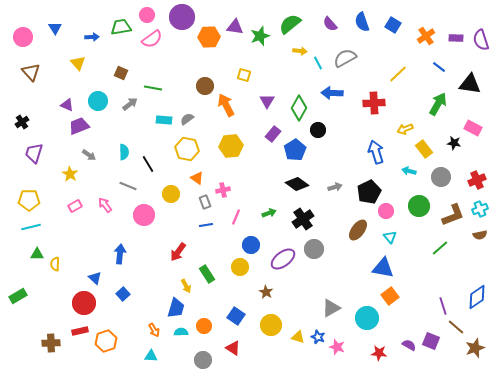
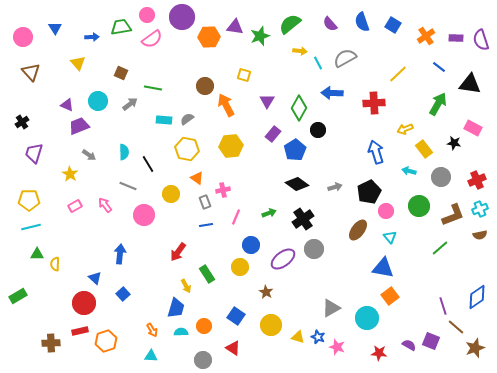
orange arrow at (154, 330): moved 2 px left
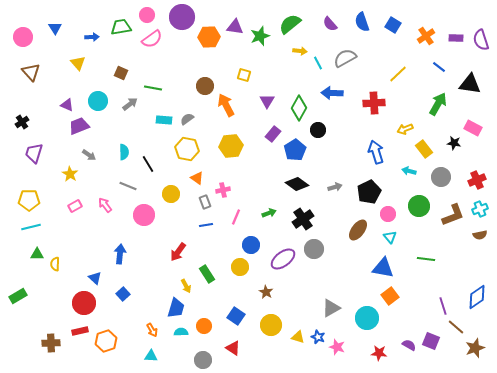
pink circle at (386, 211): moved 2 px right, 3 px down
green line at (440, 248): moved 14 px left, 11 px down; rotated 48 degrees clockwise
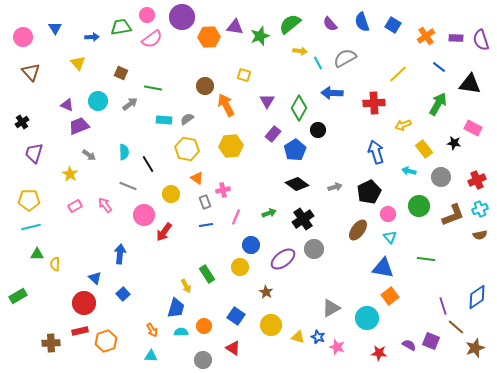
yellow arrow at (405, 129): moved 2 px left, 4 px up
red arrow at (178, 252): moved 14 px left, 20 px up
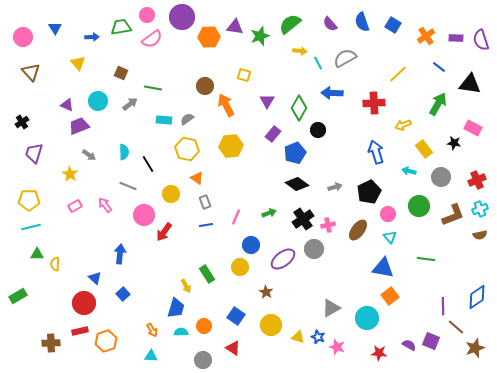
blue pentagon at (295, 150): moved 3 px down; rotated 10 degrees clockwise
pink cross at (223, 190): moved 105 px right, 35 px down
purple line at (443, 306): rotated 18 degrees clockwise
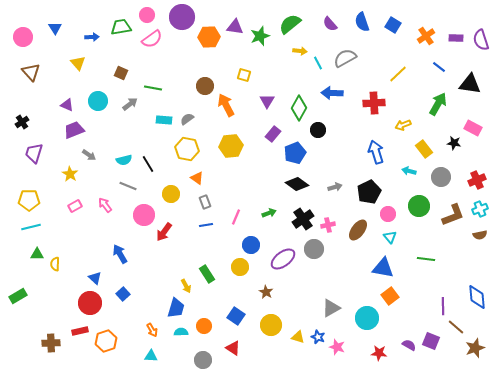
purple trapezoid at (79, 126): moved 5 px left, 4 px down
cyan semicircle at (124, 152): moved 8 px down; rotated 77 degrees clockwise
blue arrow at (120, 254): rotated 36 degrees counterclockwise
blue diamond at (477, 297): rotated 60 degrees counterclockwise
red circle at (84, 303): moved 6 px right
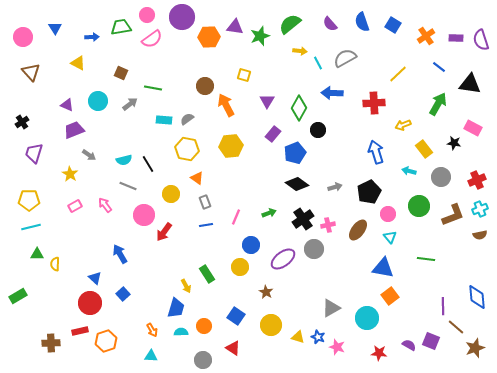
yellow triangle at (78, 63): rotated 21 degrees counterclockwise
